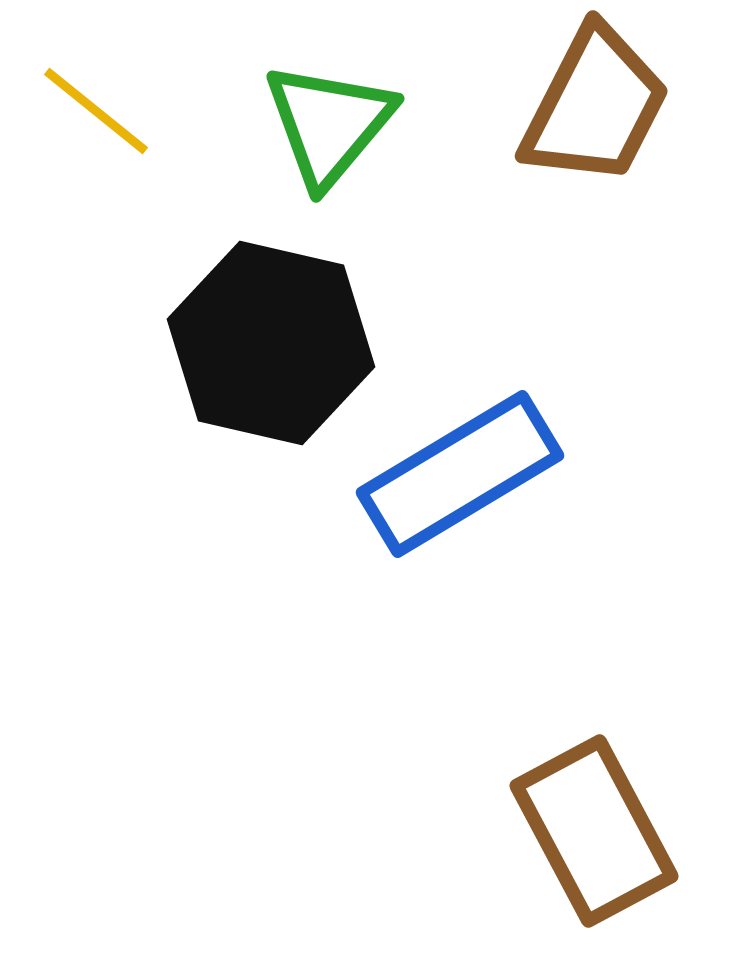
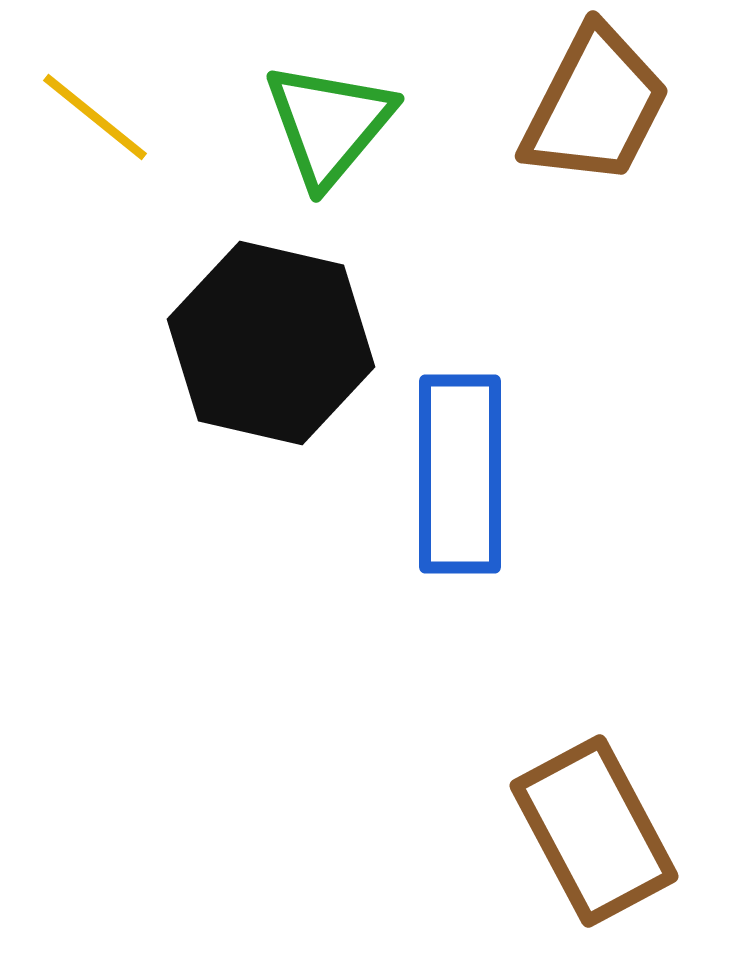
yellow line: moved 1 px left, 6 px down
blue rectangle: rotated 59 degrees counterclockwise
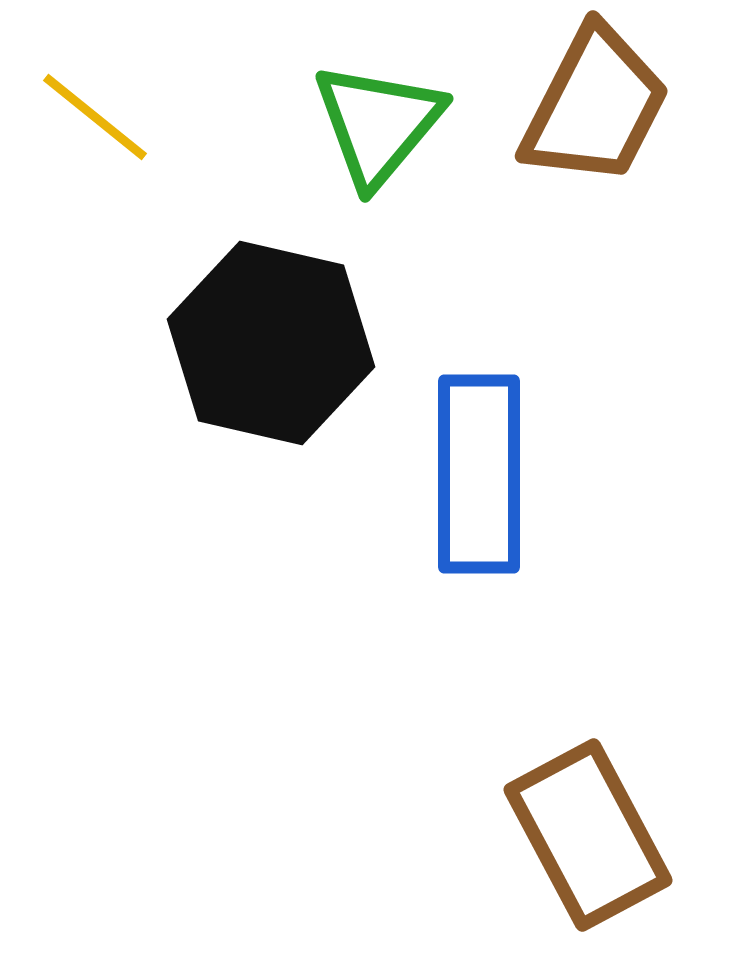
green triangle: moved 49 px right
blue rectangle: moved 19 px right
brown rectangle: moved 6 px left, 4 px down
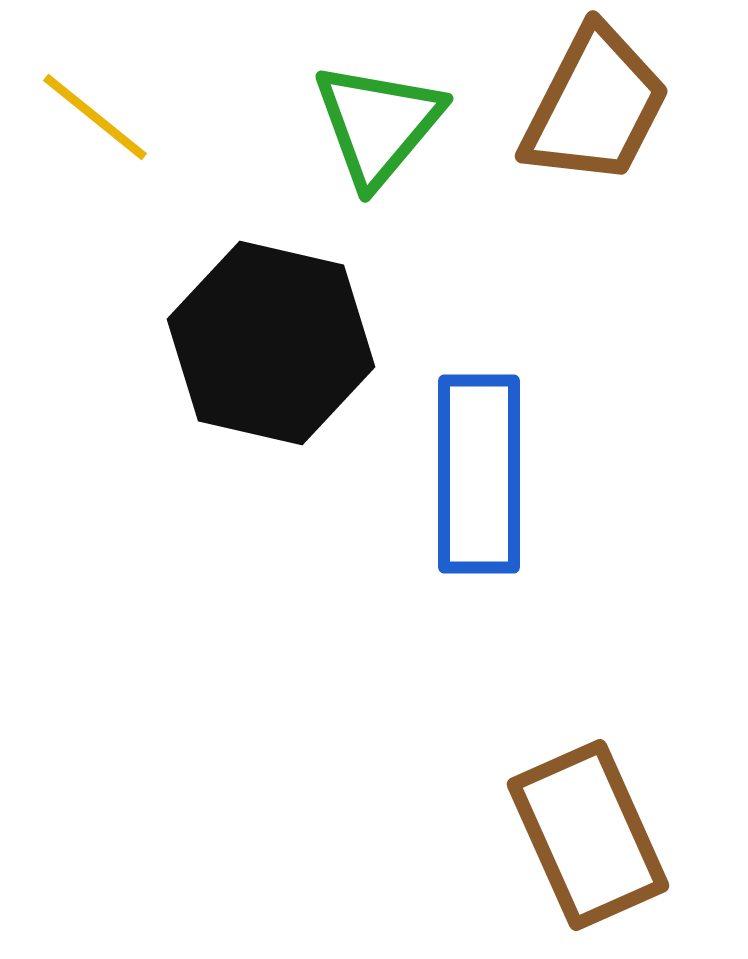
brown rectangle: rotated 4 degrees clockwise
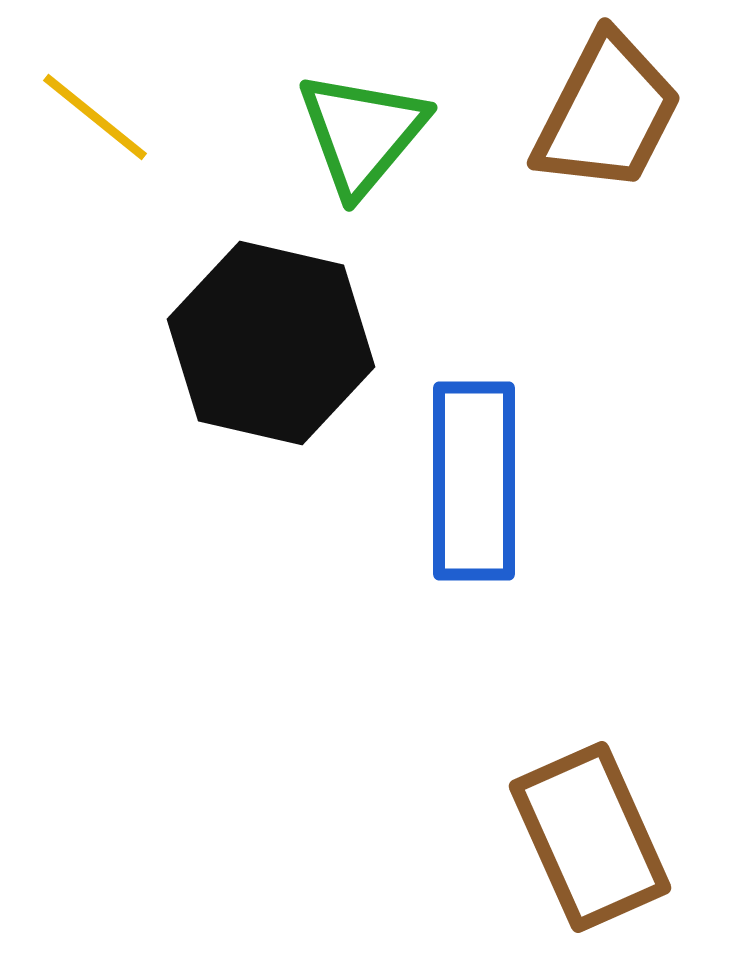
brown trapezoid: moved 12 px right, 7 px down
green triangle: moved 16 px left, 9 px down
blue rectangle: moved 5 px left, 7 px down
brown rectangle: moved 2 px right, 2 px down
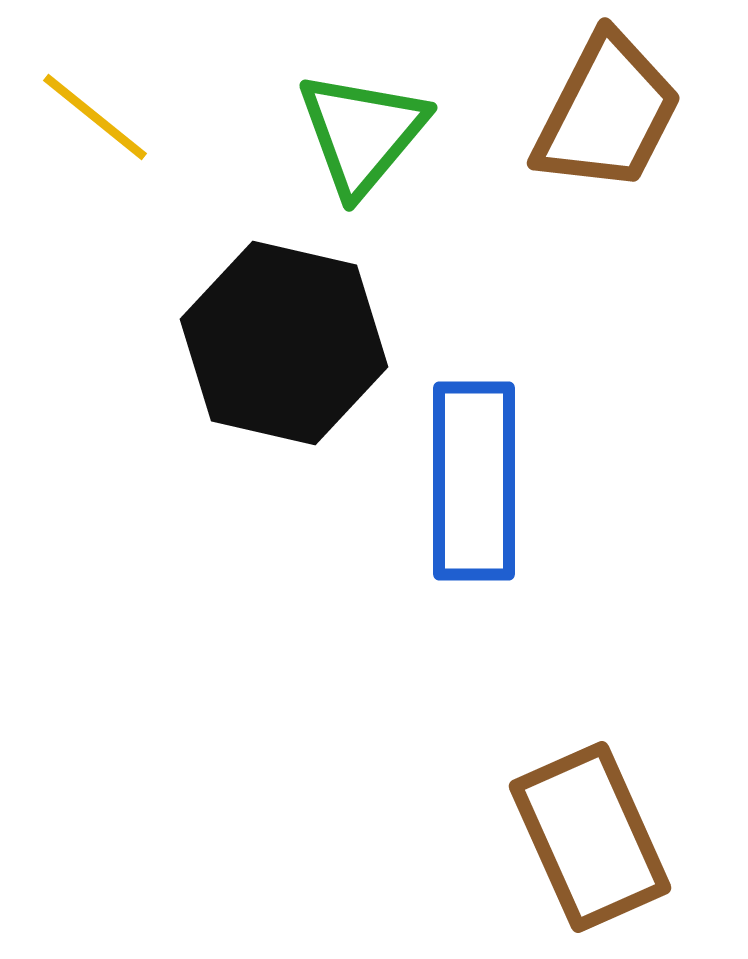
black hexagon: moved 13 px right
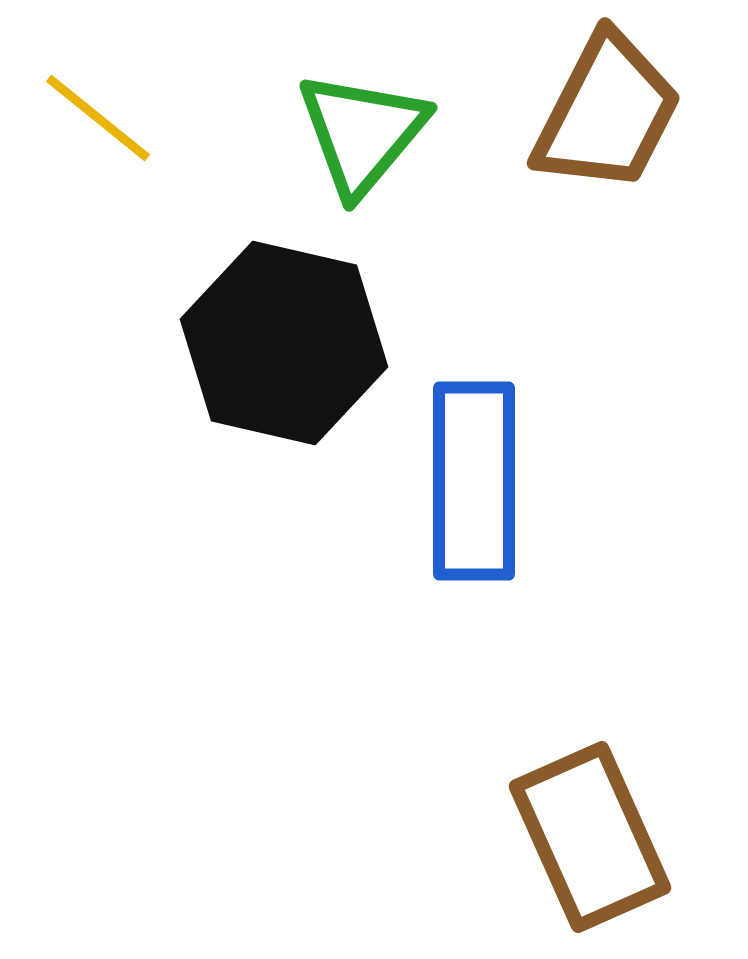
yellow line: moved 3 px right, 1 px down
